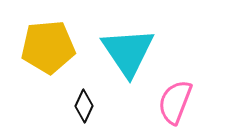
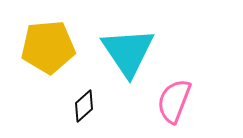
pink semicircle: moved 1 px left, 1 px up
black diamond: rotated 24 degrees clockwise
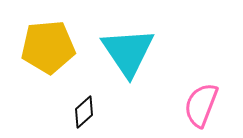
pink semicircle: moved 27 px right, 4 px down
black diamond: moved 6 px down
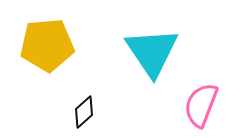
yellow pentagon: moved 1 px left, 2 px up
cyan triangle: moved 24 px right
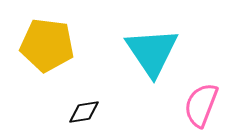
yellow pentagon: rotated 12 degrees clockwise
black diamond: rotated 32 degrees clockwise
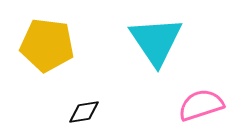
cyan triangle: moved 4 px right, 11 px up
pink semicircle: rotated 51 degrees clockwise
